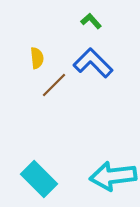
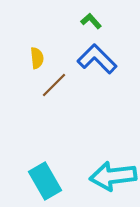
blue L-shape: moved 4 px right, 4 px up
cyan rectangle: moved 6 px right, 2 px down; rotated 15 degrees clockwise
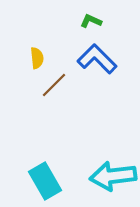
green L-shape: rotated 25 degrees counterclockwise
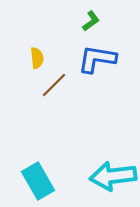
green L-shape: rotated 120 degrees clockwise
blue L-shape: rotated 36 degrees counterclockwise
cyan rectangle: moved 7 px left
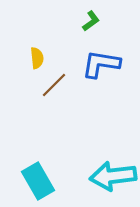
blue L-shape: moved 4 px right, 5 px down
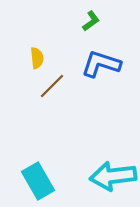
blue L-shape: rotated 9 degrees clockwise
brown line: moved 2 px left, 1 px down
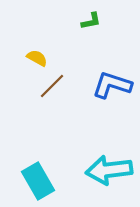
green L-shape: rotated 25 degrees clockwise
yellow semicircle: rotated 55 degrees counterclockwise
blue L-shape: moved 11 px right, 21 px down
cyan arrow: moved 4 px left, 6 px up
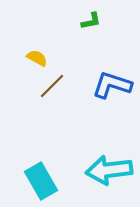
cyan rectangle: moved 3 px right
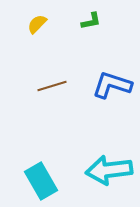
yellow semicircle: moved 34 px up; rotated 75 degrees counterclockwise
brown line: rotated 28 degrees clockwise
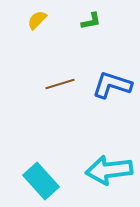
yellow semicircle: moved 4 px up
brown line: moved 8 px right, 2 px up
cyan rectangle: rotated 12 degrees counterclockwise
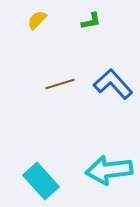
blue L-shape: moved 1 px right, 1 px up; rotated 30 degrees clockwise
